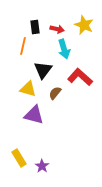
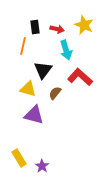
cyan arrow: moved 2 px right, 1 px down
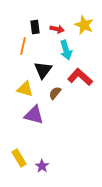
yellow triangle: moved 3 px left
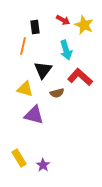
red arrow: moved 6 px right, 9 px up; rotated 16 degrees clockwise
brown semicircle: moved 2 px right; rotated 144 degrees counterclockwise
purple star: moved 1 px right, 1 px up
